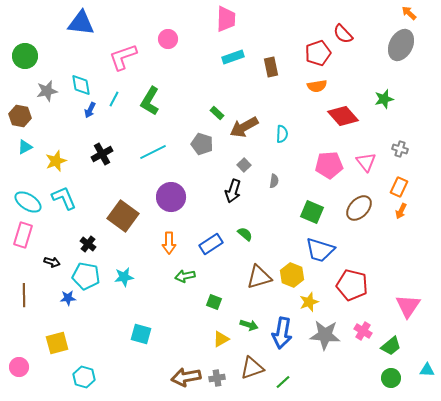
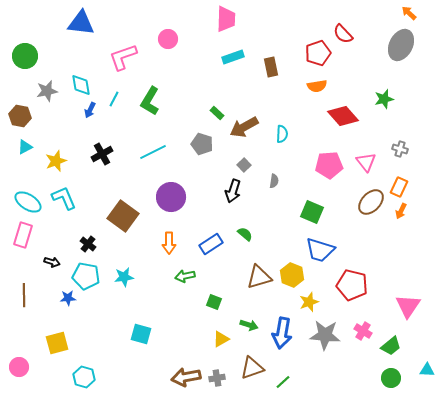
brown ellipse at (359, 208): moved 12 px right, 6 px up
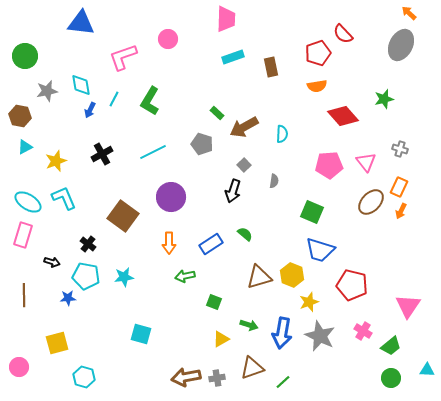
gray star at (325, 335): moved 5 px left, 1 px down; rotated 20 degrees clockwise
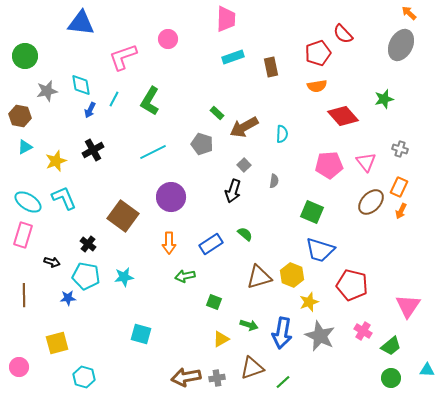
black cross at (102, 154): moved 9 px left, 4 px up
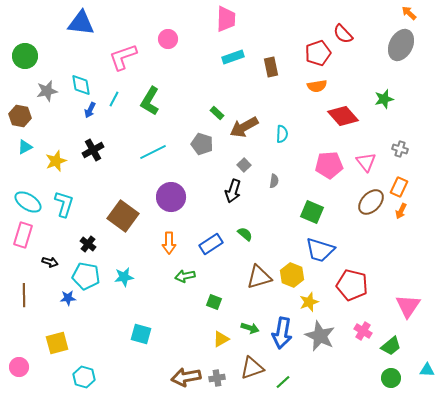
cyan L-shape at (64, 198): moved 6 px down; rotated 40 degrees clockwise
black arrow at (52, 262): moved 2 px left
green arrow at (249, 325): moved 1 px right, 3 px down
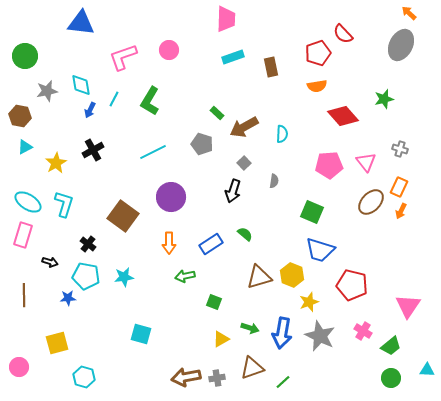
pink circle at (168, 39): moved 1 px right, 11 px down
yellow star at (56, 161): moved 2 px down; rotated 10 degrees counterclockwise
gray square at (244, 165): moved 2 px up
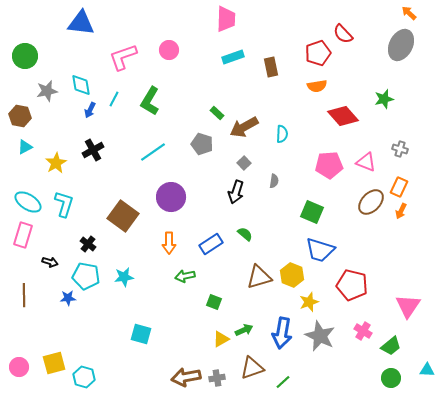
cyan line at (153, 152): rotated 8 degrees counterclockwise
pink triangle at (366, 162): rotated 30 degrees counterclockwise
black arrow at (233, 191): moved 3 px right, 1 px down
green arrow at (250, 328): moved 6 px left, 2 px down; rotated 42 degrees counterclockwise
yellow square at (57, 343): moved 3 px left, 20 px down
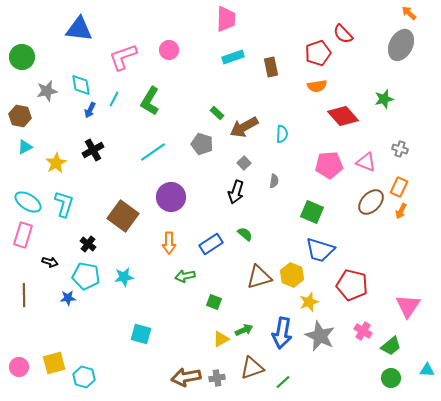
blue triangle at (81, 23): moved 2 px left, 6 px down
green circle at (25, 56): moved 3 px left, 1 px down
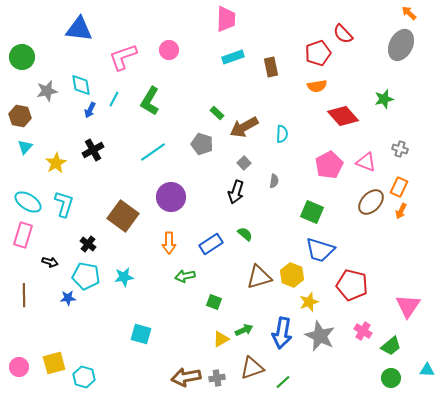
cyan triangle at (25, 147): rotated 21 degrees counterclockwise
pink pentagon at (329, 165): rotated 24 degrees counterclockwise
